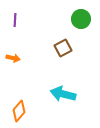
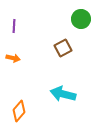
purple line: moved 1 px left, 6 px down
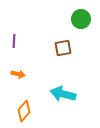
purple line: moved 15 px down
brown square: rotated 18 degrees clockwise
orange arrow: moved 5 px right, 16 px down
orange diamond: moved 5 px right
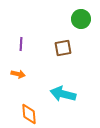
purple line: moved 7 px right, 3 px down
orange diamond: moved 5 px right, 3 px down; rotated 45 degrees counterclockwise
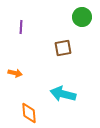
green circle: moved 1 px right, 2 px up
purple line: moved 17 px up
orange arrow: moved 3 px left, 1 px up
orange diamond: moved 1 px up
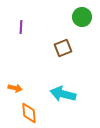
brown square: rotated 12 degrees counterclockwise
orange arrow: moved 15 px down
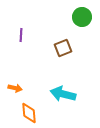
purple line: moved 8 px down
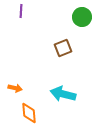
purple line: moved 24 px up
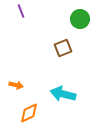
purple line: rotated 24 degrees counterclockwise
green circle: moved 2 px left, 2 px down
orange arrow: moved 1 px right, 3 px up
orange diamond: rotated 70 degrees clockwise
